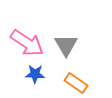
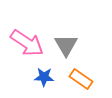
blue star: moved 9 px right, 3 px down
orange rectangle: moved 5 px right, 4 px up
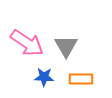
gray triangle: moved 1 px down
orange rectangle: rotated 35 degrees counterclockwise
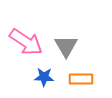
pink arrow: moved 1 px left, 1 px up
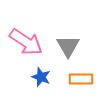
gray triangle: moved 2 px right
blue star: moved 3 px left; rotated 18 degrees clockwise
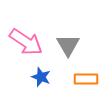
gray triangle: moved 1 px up
orange rectangle: moved 5 px right
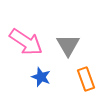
orange rectangle: rotated 70 degrees clockwise
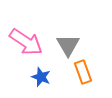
orange rectangle: moved 3 px left, 7 px up
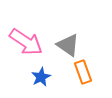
gray triangle: rotated 25 degrees counterclockwise
blue star: rotated 24 degrees clockwise
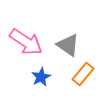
orange rectangle: moved 2 px down; rotated 60 degrees clockwise
